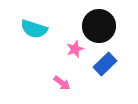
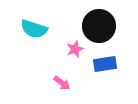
blue rectangle: rotated 35 degrees clockwise
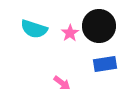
pink star: moved 5 px left, 16 px up; rotated 12 degrees counterclockwise
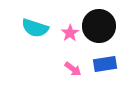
cyan semicircle: moved 1 px right, 1 px up
pink arrow: moved 11 px right, 14 px up
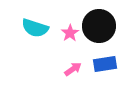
pink arrow: rotated 72 degrees counterclockwise
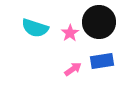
black circle: moved 4 px up
blue rectangle: moved 3 px left, 3 px up
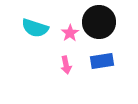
pink arrow: moved 7 px left, 4 px up; rotated 114 degrees clockwise
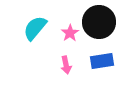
cyan semicircle: rotated 112 degrees clockwise
